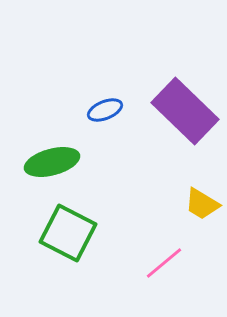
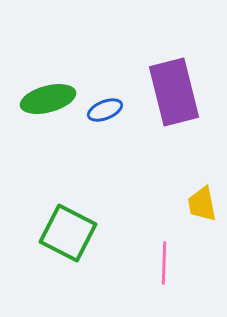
purple rectangle: moved 11 px left, 19 px up; rotated 32 degrees clockwise
green ellipse: moved 4 px left, 63 px up
yellow trapezoid: rotated 48 degrees clockwise
pink line: rotated 48 degrees counterclockwise
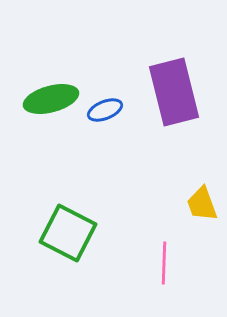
green ellipse: moved 3 px right
yellow trapezoid: rotated 9 degrees counterclockwise
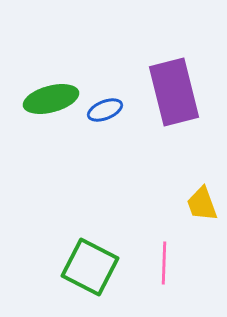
green square: moved 22 px right, 34 px down
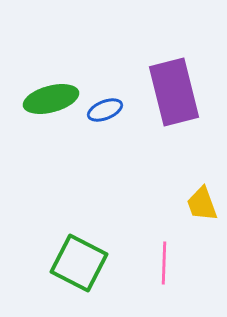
green square: moved 11 px left, 4 px up
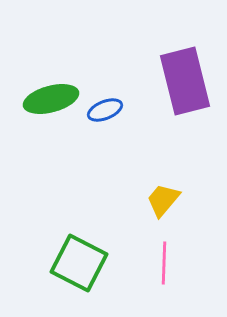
purple rectangle: moved 11 px right, 11 px up
yellow trapezoid: moved 39 px left, 4 px up; rotated 60 degrees clockwise
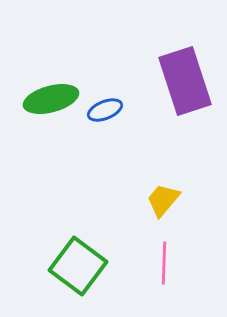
purple rectangle: rotated 4 degrees counterclockwise
green square: moved 1 px left, 3 px down; rotated 10 degrees clockwise
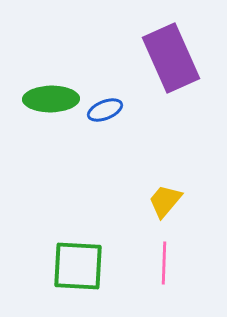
purple rectangle: moved 14 px left, 23 px up; rotated 6 degrees counterclockwise
green ellipse: rotated 14 degrees clockwise
yellow trapezoid: moved 2 px right, 1 px down
green square: rotated 34 degrees counterclockwise
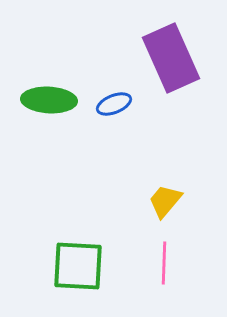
green ellipse: moved 2 px left, 1 px down; rotated 4 degrees clockwise
blue ellipse: moved 9 px right, 6 px up
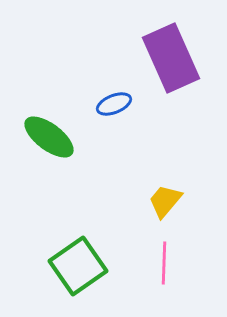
green ellipse: moved 37 px down; rotated 34 degrees clockwise
green square: rotated 38 degrees counterclockwise
